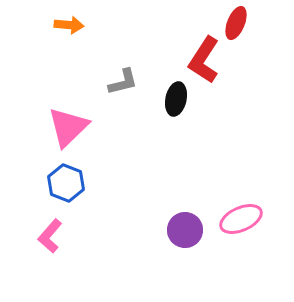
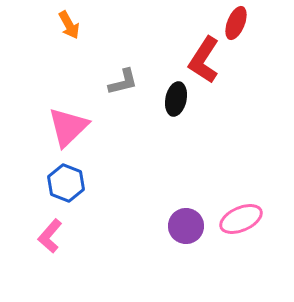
orange arrow: rotated 56 degrees clockwise
purple circle: moved 1 px right, 4 px up
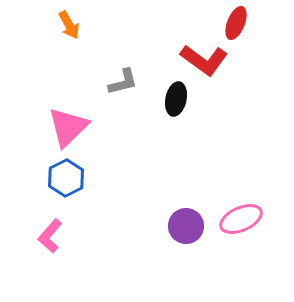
red L-shape: rotated 87 degrees counterclockwise
blue hexagon: moved 5 px up; rotated 12 degrees clockwise
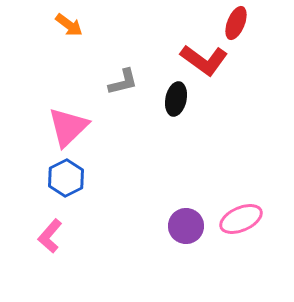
orange arrow: rotated 24 degrees counterclockwise
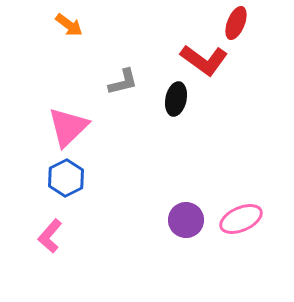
purple circle: moved 6 px up
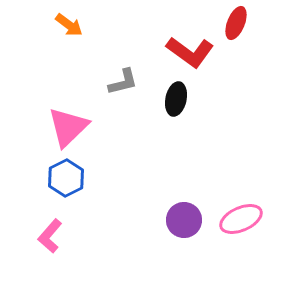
red L-shape: moved 14 px left, 8 px up
purple circle: moved 2 px left
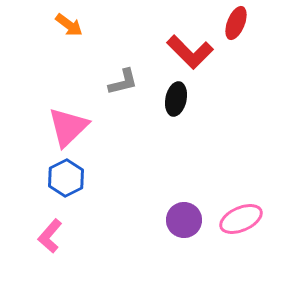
red L-shape: rotated 9 degrees clockwise
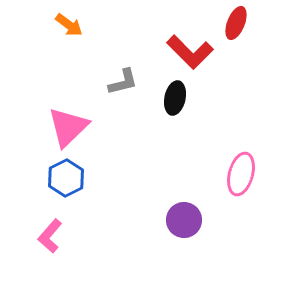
black ellipse: moved 1 px left, 1 px up
pink ellipse: moved 45 px up; rotated 51 degrees counterclockwise
